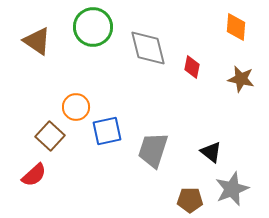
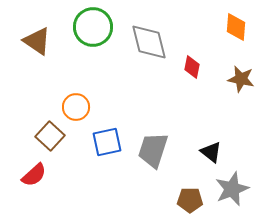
gray diamond: moved 1 px right, 6 px up
blue square: moved 11 px down
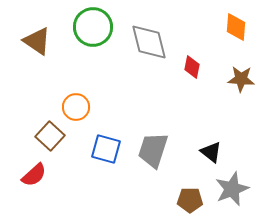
brown star: rotated 8 degrees counterclockwise
blue square: moved 1 px left, 7 px down; rotated 28 degrees clockwise
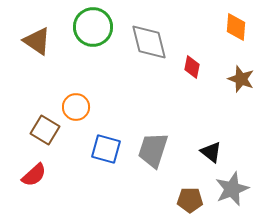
brown star: rotated 16 degrees clockwise
brown square: moved 5 px left, 6 px up; rotated 12 degrees counterclockwise
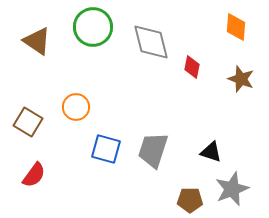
gray diamond: moved 2 px right
brown square: moved 17 px left, 8 px up
black triangle: rotated 20 degrees counterclockwise
red semicircle: rotated 12 degrees counterclockwise
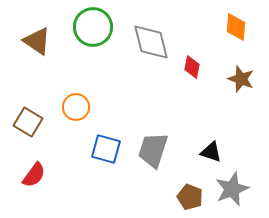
brown pentagon: moved 3 px up; rotated 20 degrees clockwise
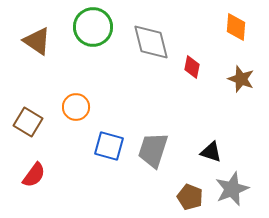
blue square: moved 3 px right, 3 px up
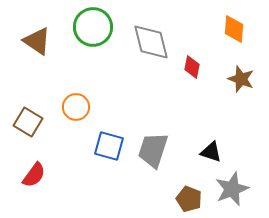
orange diamond: moved 2 px left, 2 px down
brown pentagon: moved 1 px left, 2 px down
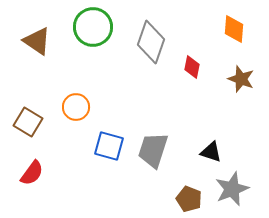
gray diamond: rotated 33 degrees clockwise
red semicircle: moved 2 px left, 2 px up
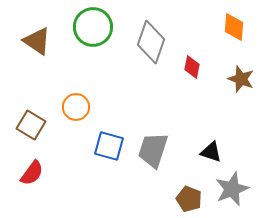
orange diamond: moved 2 px up
brown square: moved 3 px right, 3 px down
